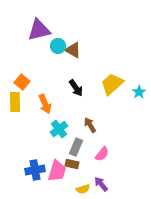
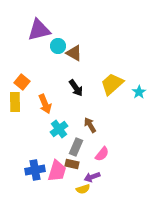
brown triangle: moved 1 px right, 3 px down
purple arrow: moved 9 px left, 7 px up; rotated 70 degrees counterclockwise
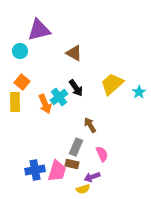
cyan circle: moved 38 px left, 5 px down
cyan cross: moved 32 px up
pink semicircle: rotated 63 degrees counterclockwise
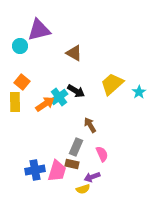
cyan circle: moved 5 px up
black arrow: moved 3 px down; rotated 24 degrees counterclockwise
orange arrow: rotated 102 degrees counterclockwise
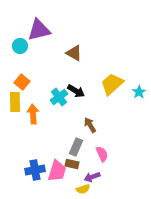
orange arrow: moved 12 px left, 10 px down; rotated 60 degrees counterclockwise
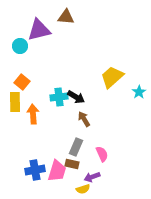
brown triangle: moved 8 px left, 36 px up; rotated 24 degrees counterclockwise
yellow trapezoid: moved 7 px up
black arrow: moved 6 px down
cyan cross: rotated 30 degrees clockwise
brown arrow: moved 6 px left, 6 px up
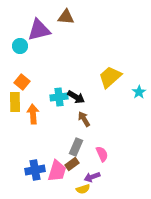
yellow trapezoid: moved 2 px left
brown rectangle: rotated 48 degrees counterclockwise
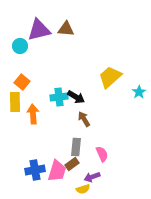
brown triangle: moved 12 px down
gray rectangle: rotated 18 degrees counterclockwise
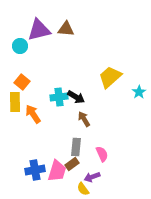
orange arrow: rotated 30 degrees counterclockwise
yellow semicircle: rotated 72 degrees clockwise
